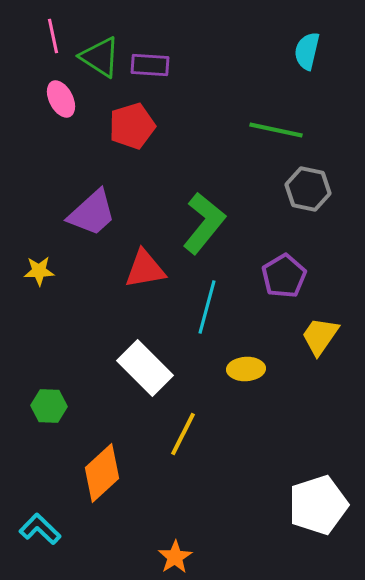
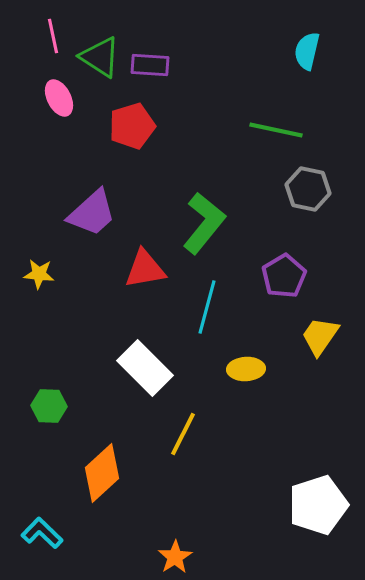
pink ellipse: moved 2 px left, 1 px up
yellow star: moved 3 px down; rotated 8 degrees clockwise
cyan L-shape: moved 2 px right, 4 px down
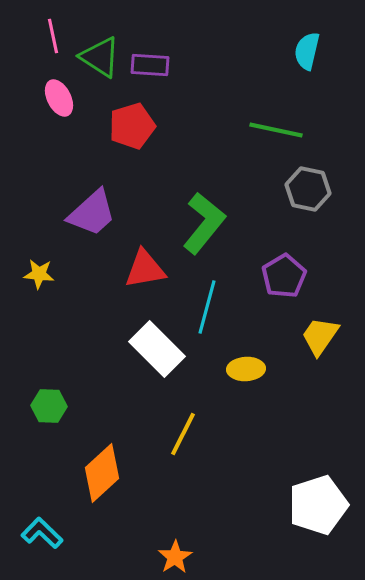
white rectangle: moved 12 px right, 19 px up
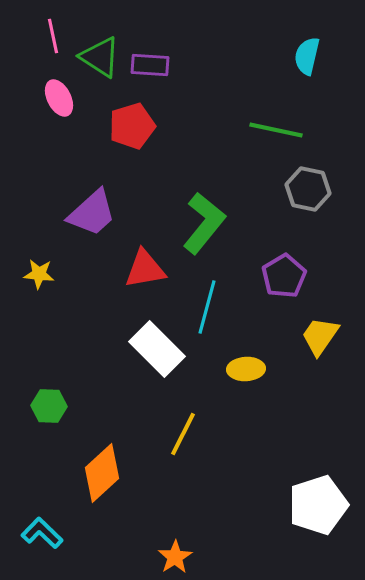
cyan semicircle: moved 5 px down
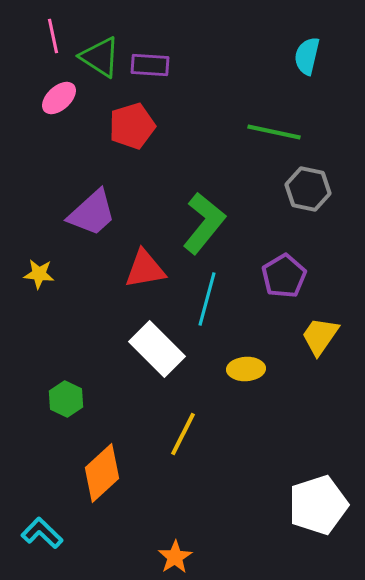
pink ellipse: rotated 75 degrees clockwise
green line: moved 2 px left, 2 px down
cyan line: moved 8 px up
green hexagon: moved 17 px right, 7 px up; rotated 24 degrees clockwise
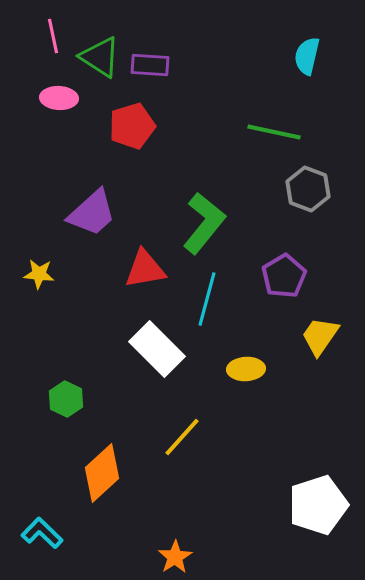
pink ellipse: rotated 45 degrees clockwise
gray hexagon: rotated 9 degrees clockwise
yellow line: moved 1 px left, 3 px down; rotated 15 degrees clockwise
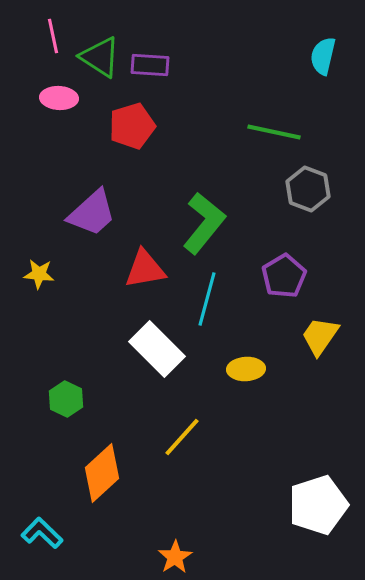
cyan semicircle: moved 16 px right
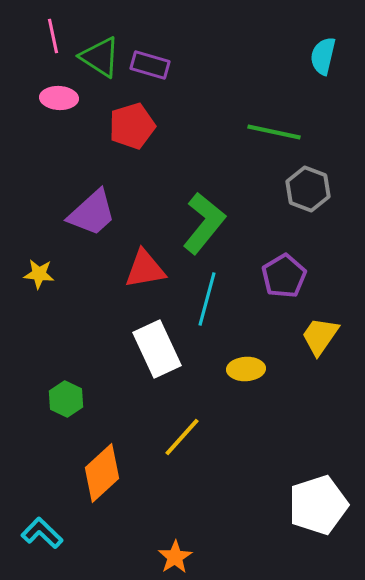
purple rectangle: rotated 12 degrees clockwise
white rectangle: rotated 20 degrees clockwise
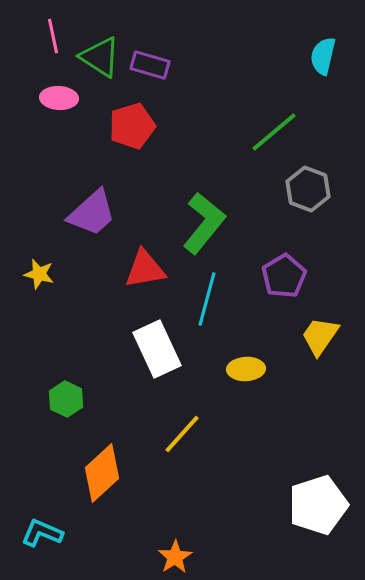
green line: rotated 52 degrees counterclockwise
yellow star: rotated 8 degrees clockwise
yellow line: moved 3 px up
cyan L-shape: rotated 21 degrees counterclockwise
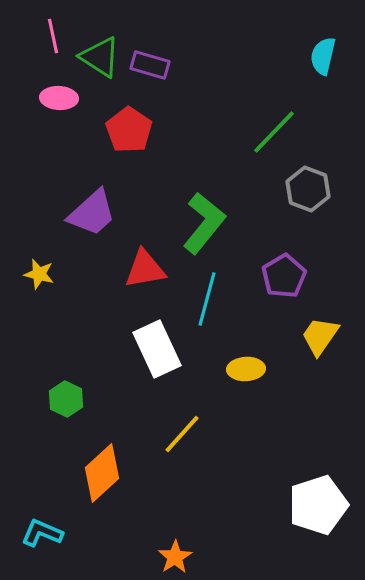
red pentagon: moved 3 px left, 4 px down; rotated 21 degrees counterclockwise
green line: rotated 6 degrees counterclockwise
